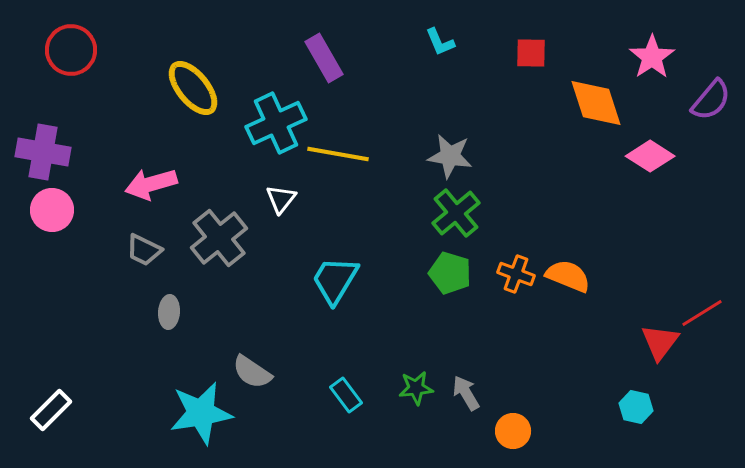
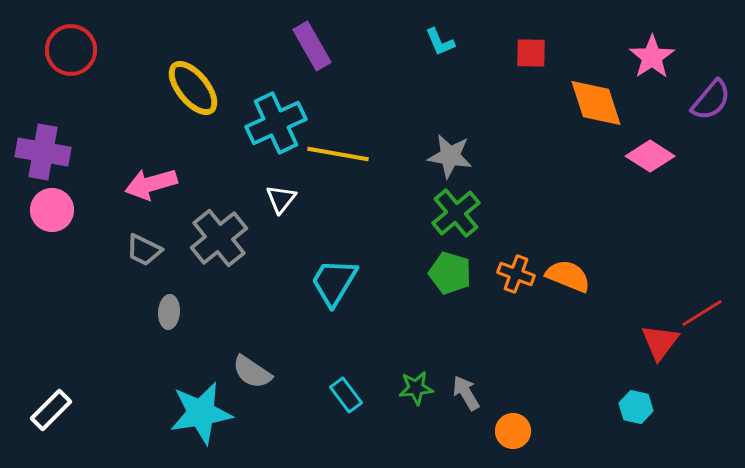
purple rectangle: moved 12 px left, 12 px up
cyan trapezoid: moved 1 px left, 2 px down
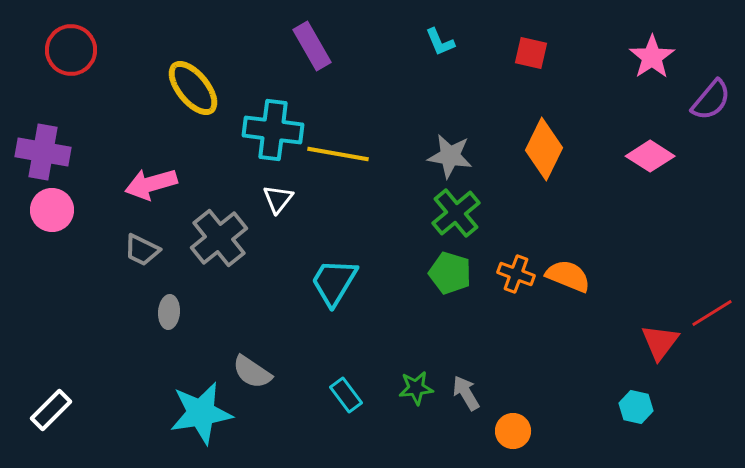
red square: rotated 12 degrees clockwise
orange diamond: moved 52 px left, 46 px down; rotated 44 degrees clockwise
cyan cross: moved 3 px left, 7 px down; rotated 32 degrees clockwise
white triangle: moved 3 px left
gray trapezoid: moved 2 px left
red line: moved 10 px right
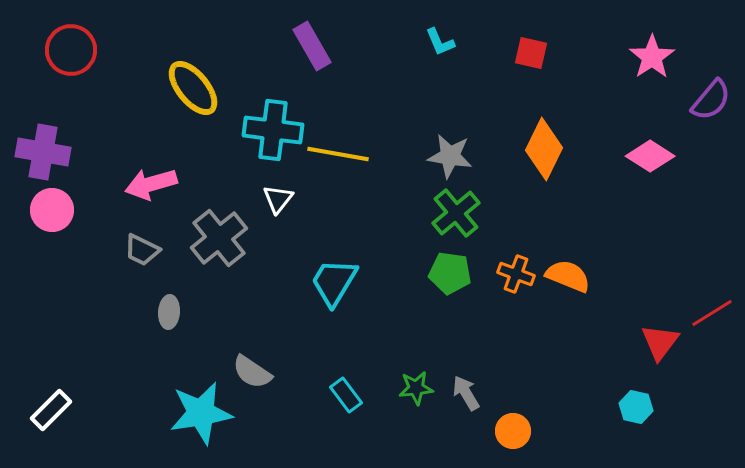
green pentagon: rotated 9 degrees counterclockwise
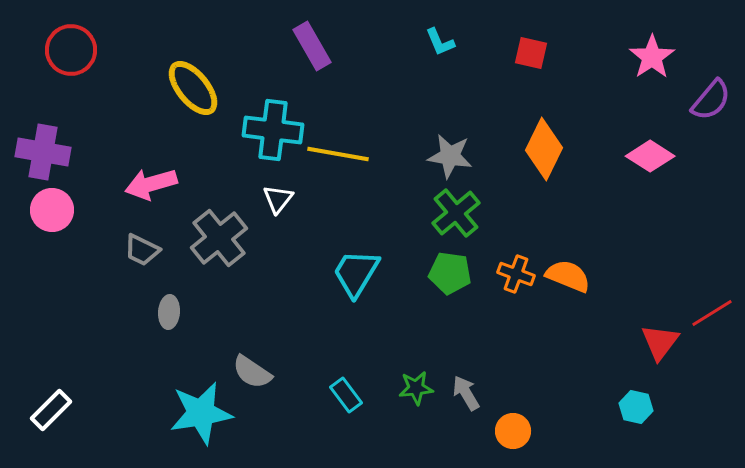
cyan trapezoid: moved 22 px right, 9 px up
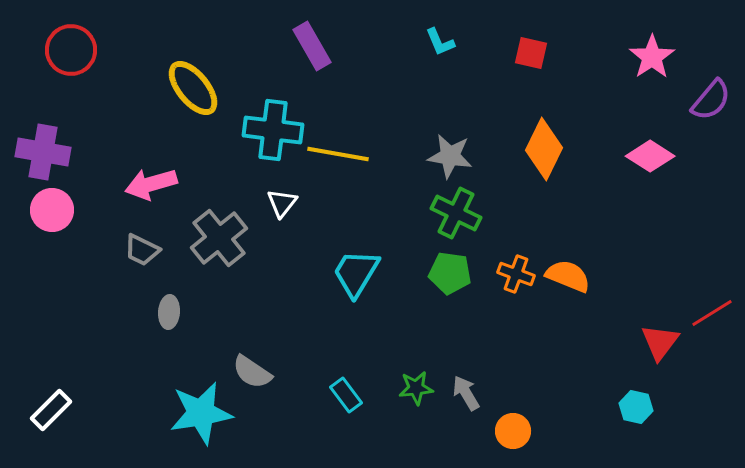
white triangle: moved 4 px right, 4 px down
green cross: rotated 24 degrees counterclockwise
